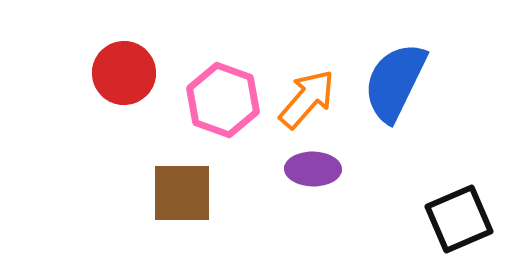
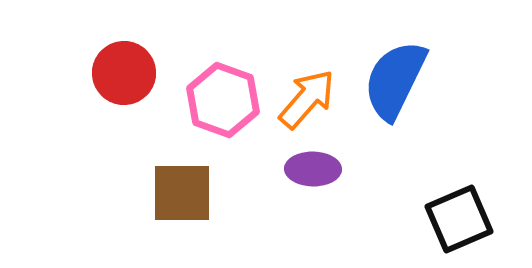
blue semicircle: moved 2 px up
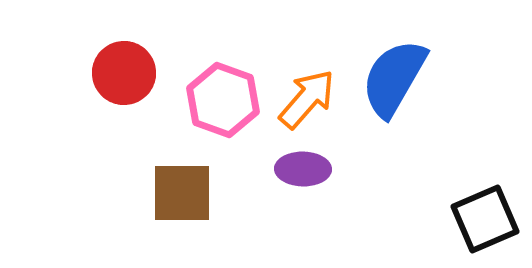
blue semicircle: moved 1 px left, 2 px up; rotated 4 degrees clockwise
purple ellipse: moved 10 px left
black square: moved 26 px right
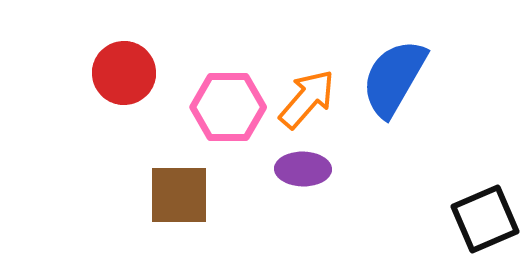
pink hexagon: moved 5 px right, 7 px down; rotated 20 degrees counterclockwise
brown square: moved 3 px left, 2 px down
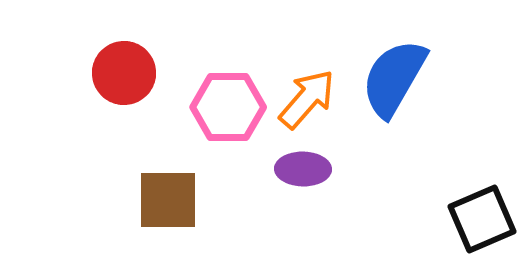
brown square: moved 11 px left, 5 px down
black square: moved 3 px left
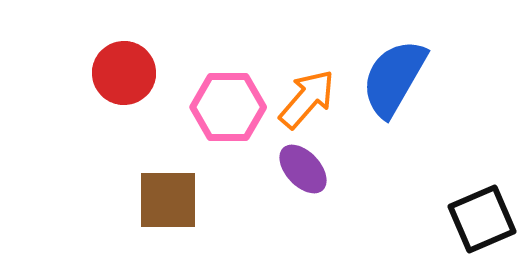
purple ellipse: rotated 46 degrees clockwise
